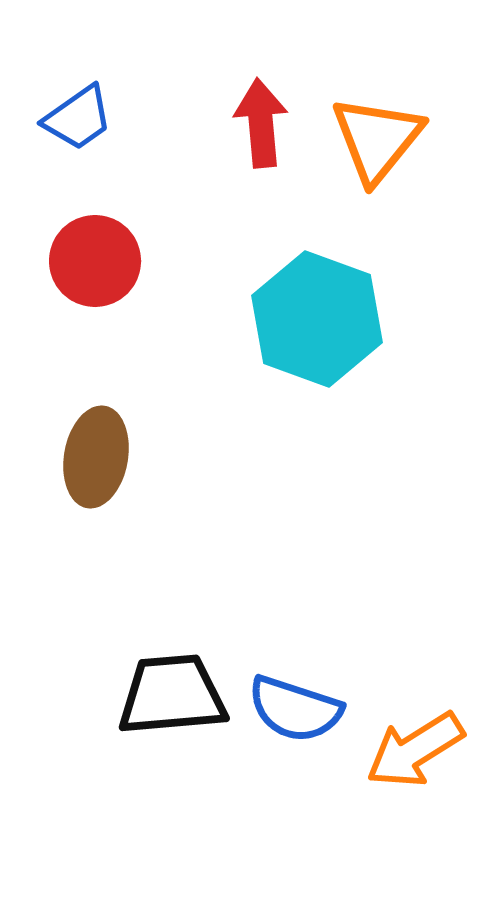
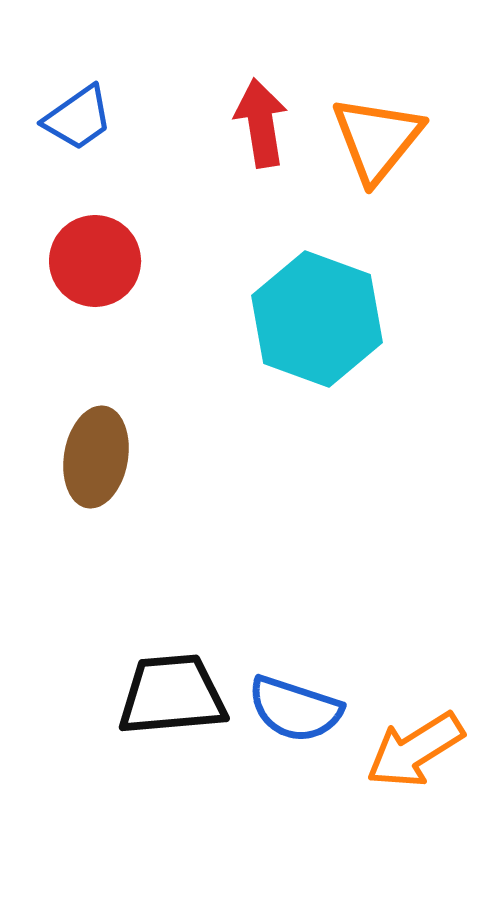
red arrow: rotated 4 degrees counterclockwise
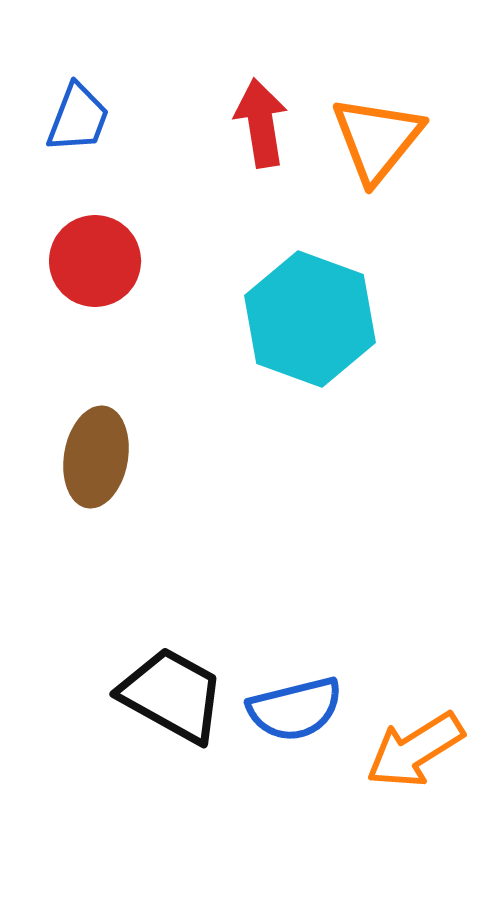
blue trapezoid: rotated 34 degrees counterclockwise
cyan hexagon: moved 7 px left
black trapezoid: rotated 34 degrees clockwise
blue semicircle: rotated 32 degrees counterclockwise
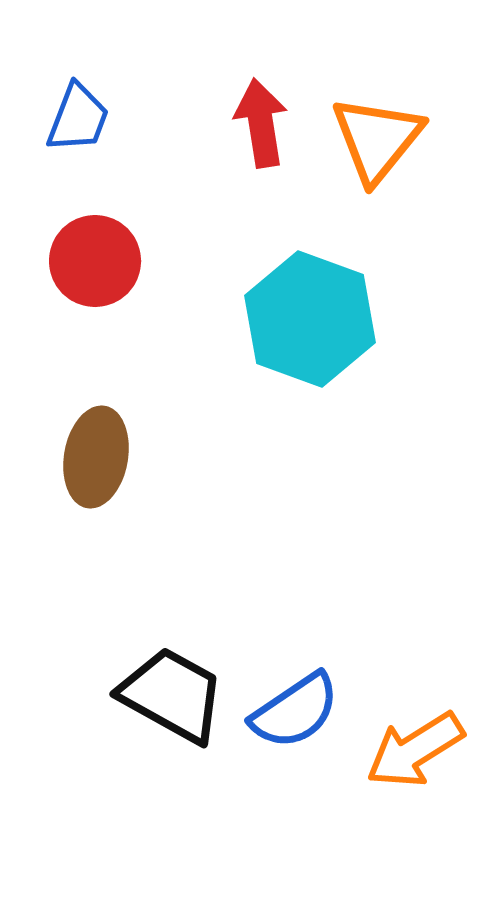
blue semicircle: moved 2 px down; rotated 20 degrees counterclockwise
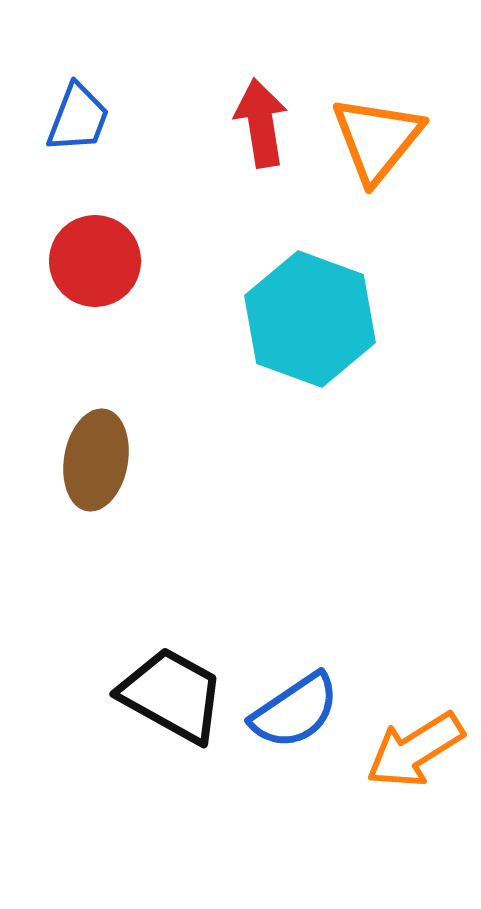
brown ellipse: moved 3 px down
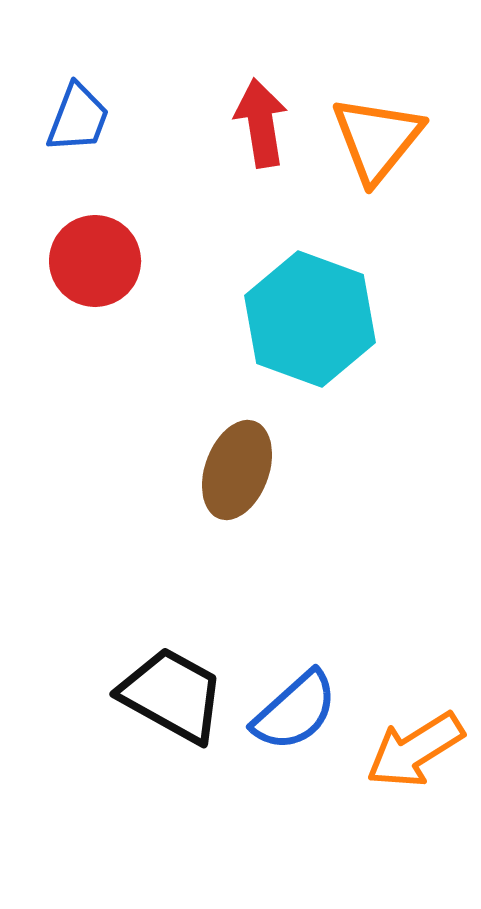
brown ellipse: moved 141 px right, 10 px down; rotated 10 degrees clockwise
blue semicircle: rotated 8 degrees counterclockwise
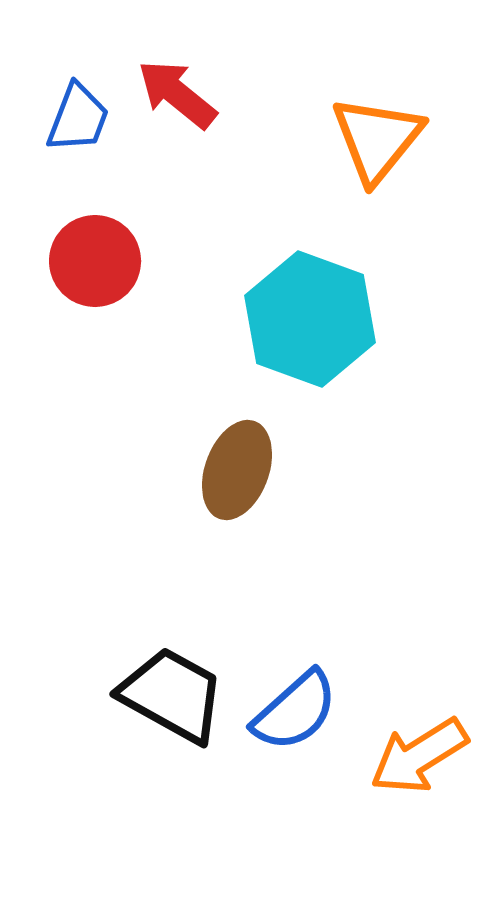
red arrow: moved 84 px left, 29 px up; rotated 42 degrees counterclockwise
orange arrow: moved 4 px right, 6 px down
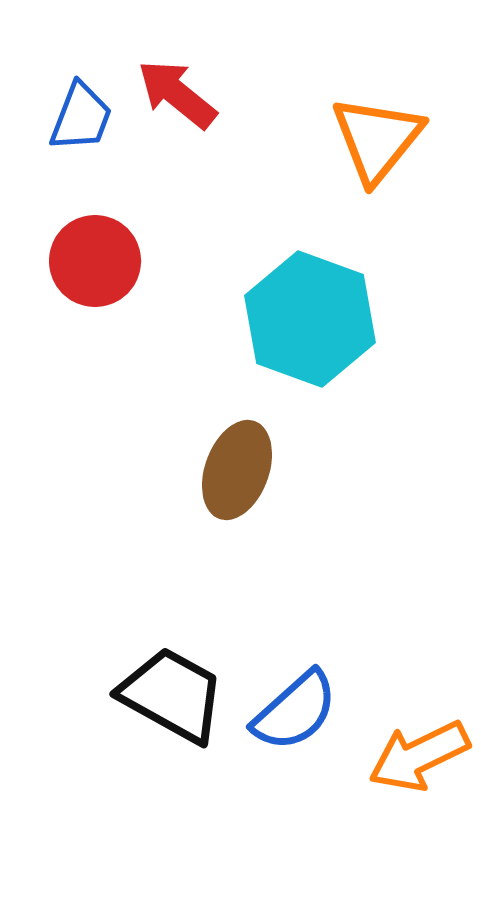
blue trapezoid: moved 3 px right, 1 px up
orange arrow: rotated 6 degrees clockwise
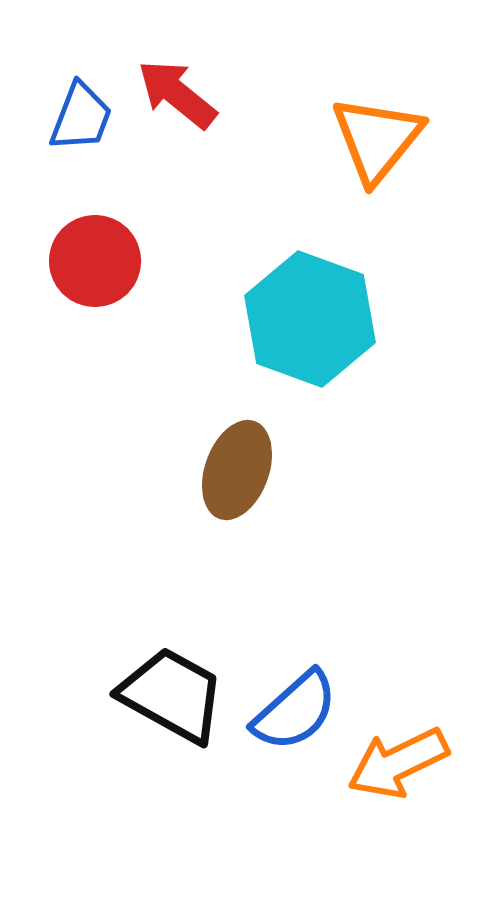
orange arrow: moved 21 px left, 7 px down
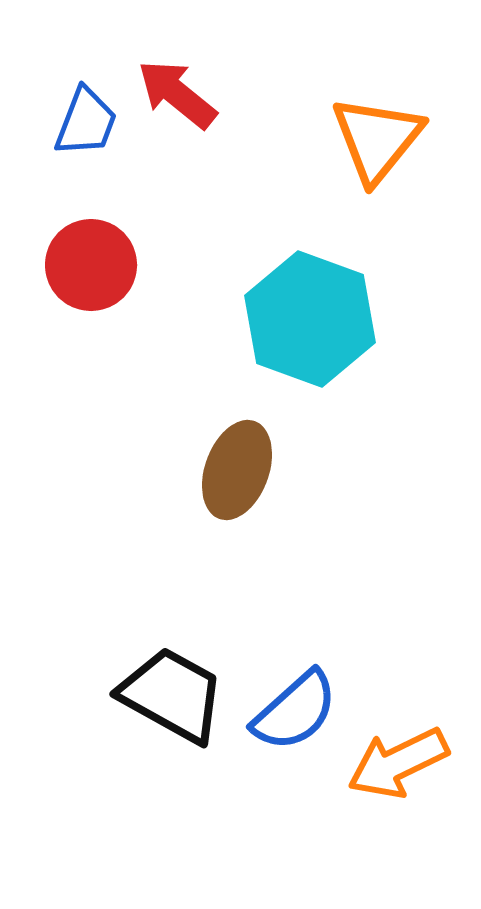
blue trapezoid: moved 5 px right, 5 px down
red circle: moved 4 px left, 4 px down
